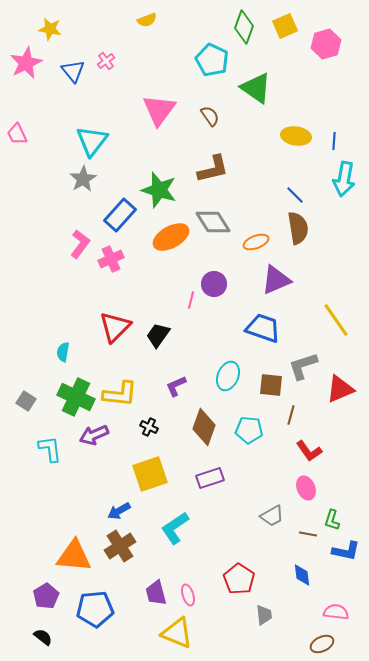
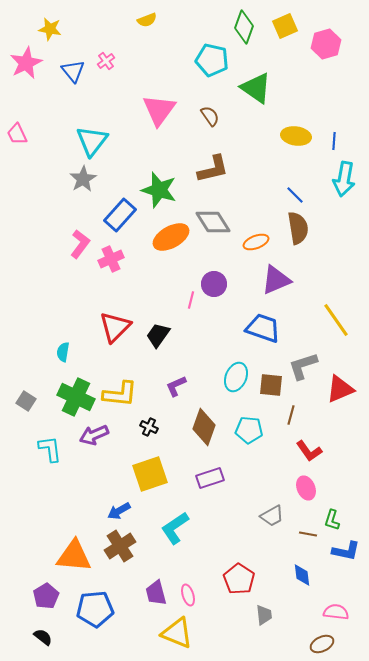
cyan pentagon at (212, 60): rotated 12 degrees counterclockwise
cyan ellipse at (228, 376): moved 8 px right, 1 px down
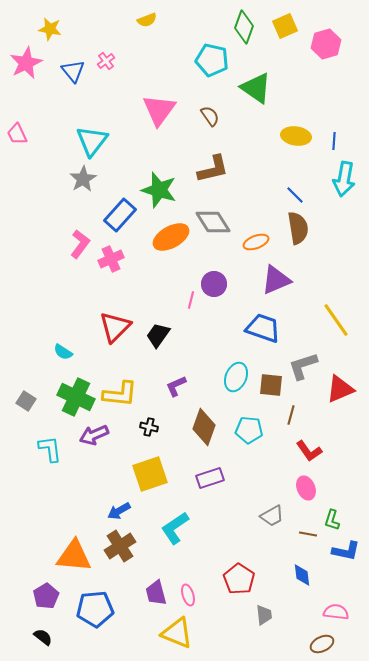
cyan semicircle at (63, 352): rotated 66 degrees counterclockwise
black cross at (149, 427): rotated 12 degrees counterclockwise
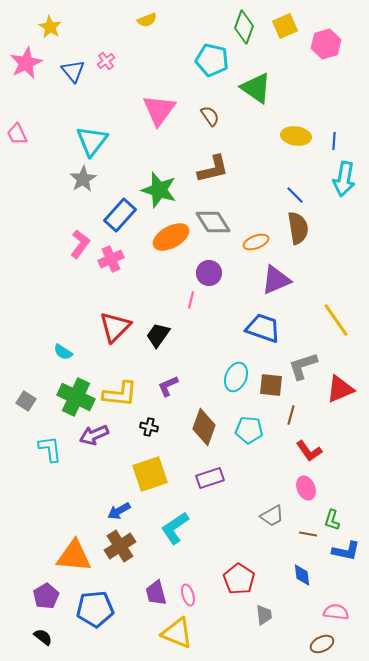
yellow star at (50, 29): moved 2 px up; rotated 20 degrees clockwise
purple circle at (214, 284): moved 5 px left, 11 px up
purple L-shape at (176, 386): moved 8 px left
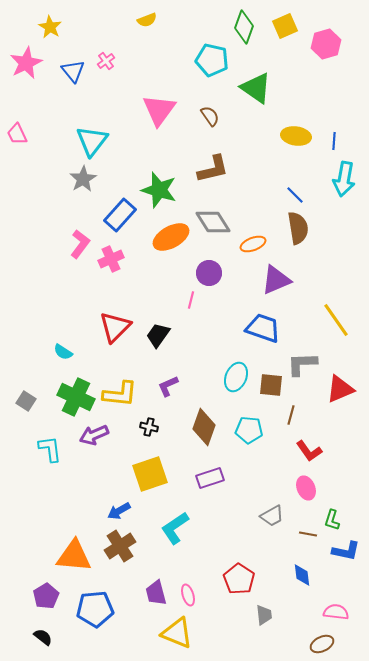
orange ellipse at (256, 242): moved 3 px left, 2 px down
gray L-shape at (303, 366): moved 1 px left, 2 px up; rotated 16 degrees clockwise
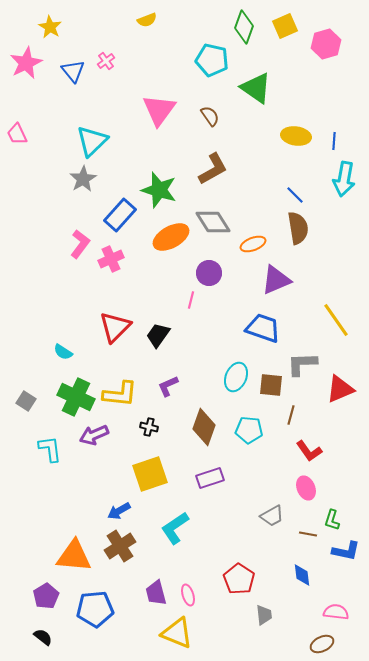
cyan triangle at (92, 141): rotated 8 degrees clockwise
brown L-shape at (213, 169): rotated 16 degrees counterclockwise
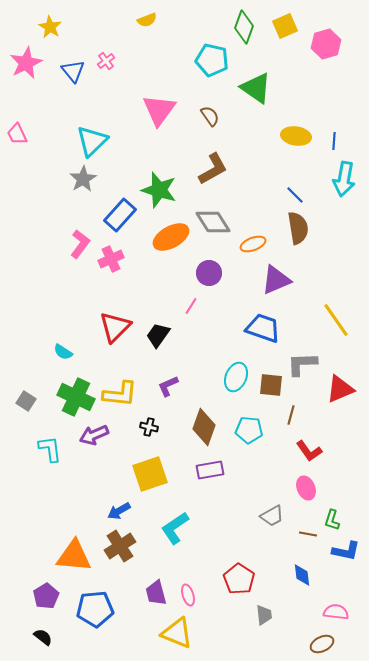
pink line at (191, 300): moved 6 px down; rotated 18 degrees clockwise
purple rectangle at (210, 478): moved 8 px up; rotated 8 degrees clockwise
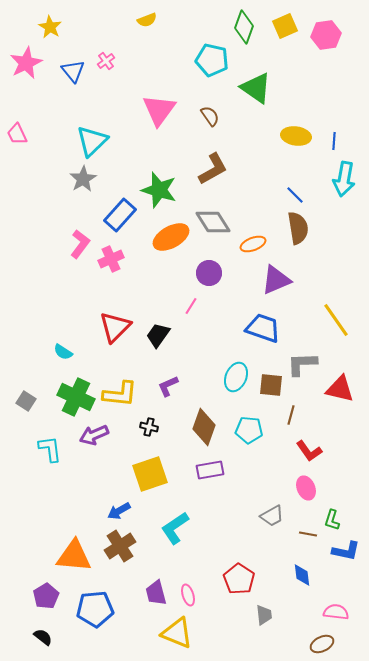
pink hexagon at (326, 44): moved 9 px up; rotated 8 degrees clockwise
red triangle at (340, 389): rotated 36 degrees clockwise
